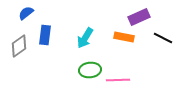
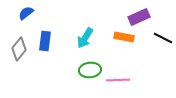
blue rectangle: moved 6 px down
gray diamond: moved 3 px down; rotated 15 degrees counterclockwise
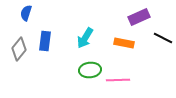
blue semicircle: rotated 35 degrees counterclockwise
orange rectangle: moved 6 px down
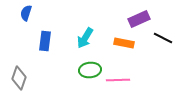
purple rectangle: moved 2 px down
gray diamond: moved 29 px down; rotated 20 degrees counterclockwise
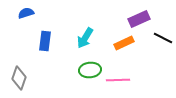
blue semicircle: rotated 56 degrees clockwise
orange rectangle: rotated 36 degrees counterclockwise
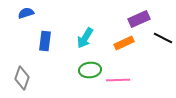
gray diamond: moved 3 px right
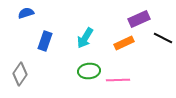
blue rectangle: rotated 12 degrees clockwise
green ellipse: moved 1 px left, 1 px down
gray diamond: moved 2 px left, 4 px up; rotated 15 degrees clockwise
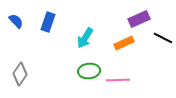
blue semicircle: moved 10 px left, 8 px down; rotated 63 degrees clockwise
blue rectangle: moved 3 px right, 19 px up
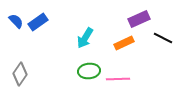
blue rectangle: moved 10 px left; rotated 36 degrees clockwise
pink line: moved 1 px up
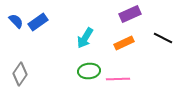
purple rectangle: moved 9 px left, 5 px up
